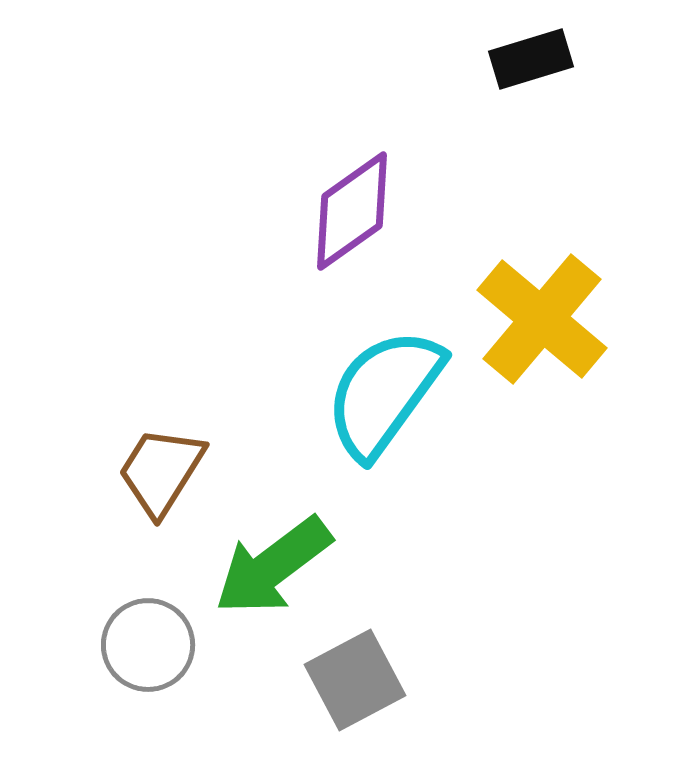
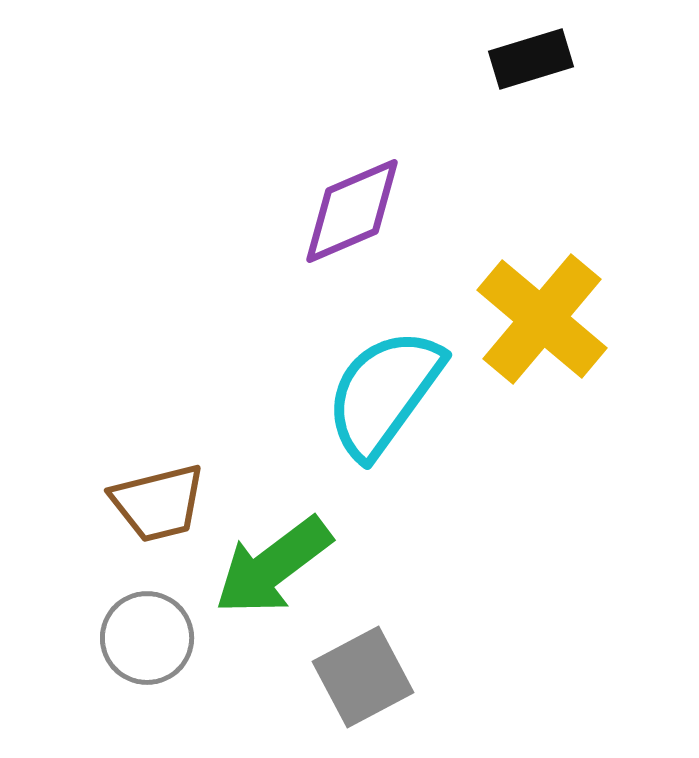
purple diamond: rotated 12 degrees clockwise
brown trapezoid: moved 3 px left, 32 px down; rotated 136 degrees counterclockwise
gray circle: moved 1 px left, 7 px up
gray square: moved 8 px right, 3 px up
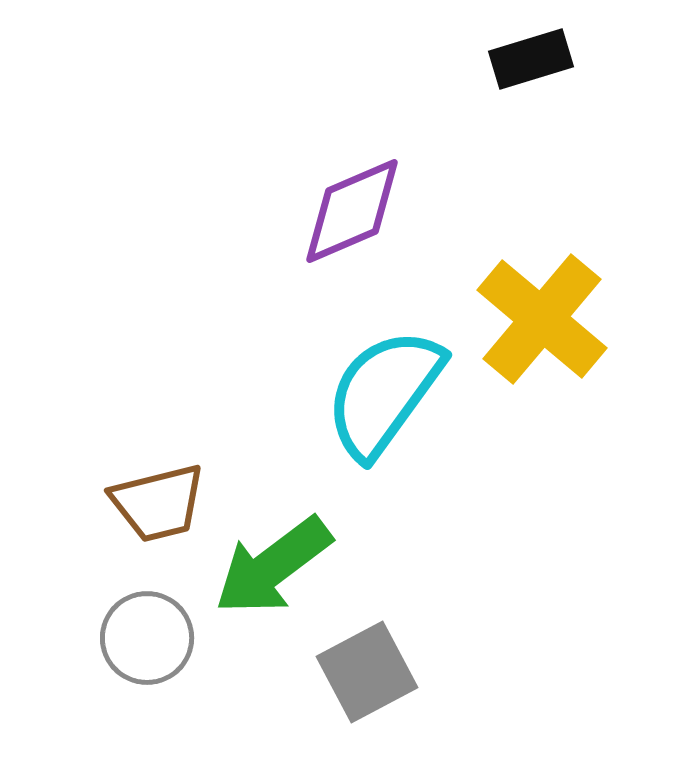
gray square: moved 4 px right, 5 px up
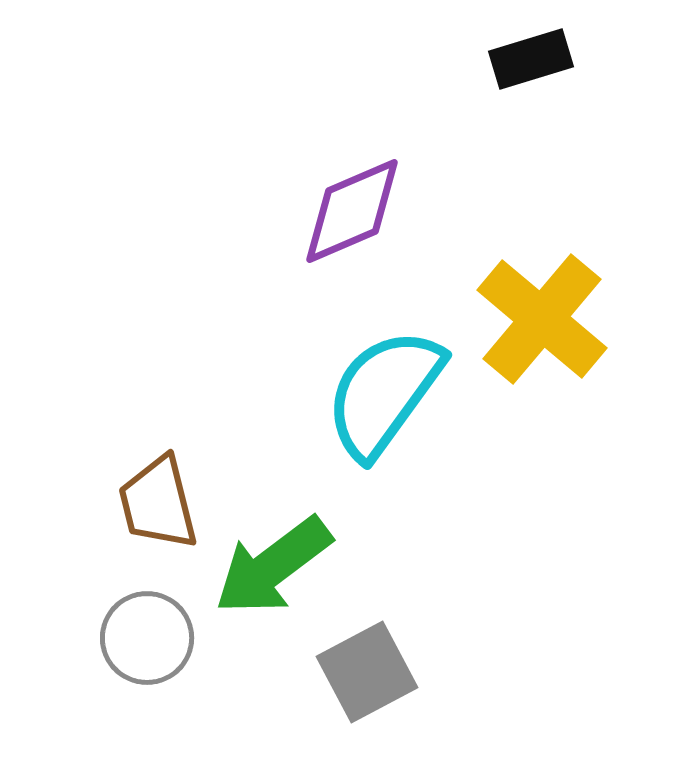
brown trapezoid: rotated 90 degrees clockwise
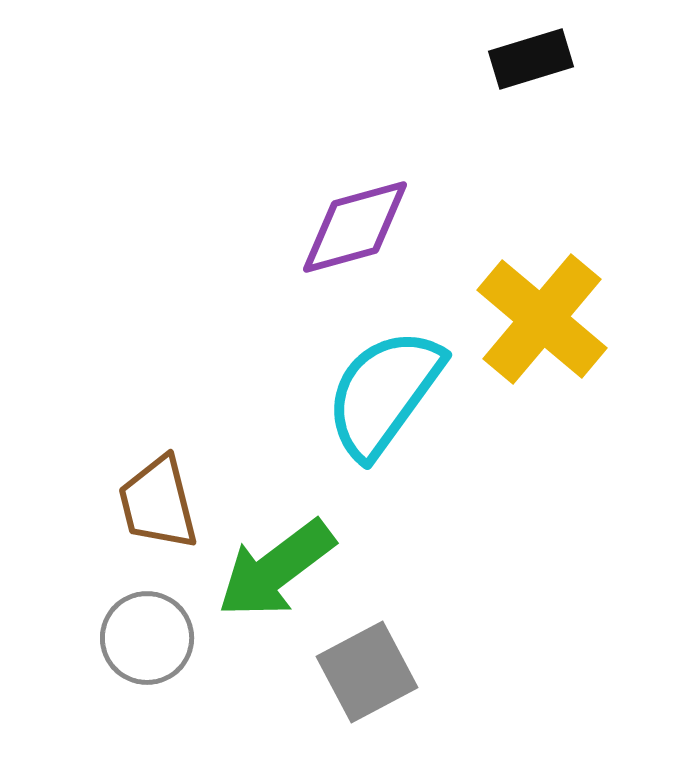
purple diamond: moved 3 px right, 16 px down; rotated 8 degrees clockwise
green arrow: moved 3 px right, 3 px down
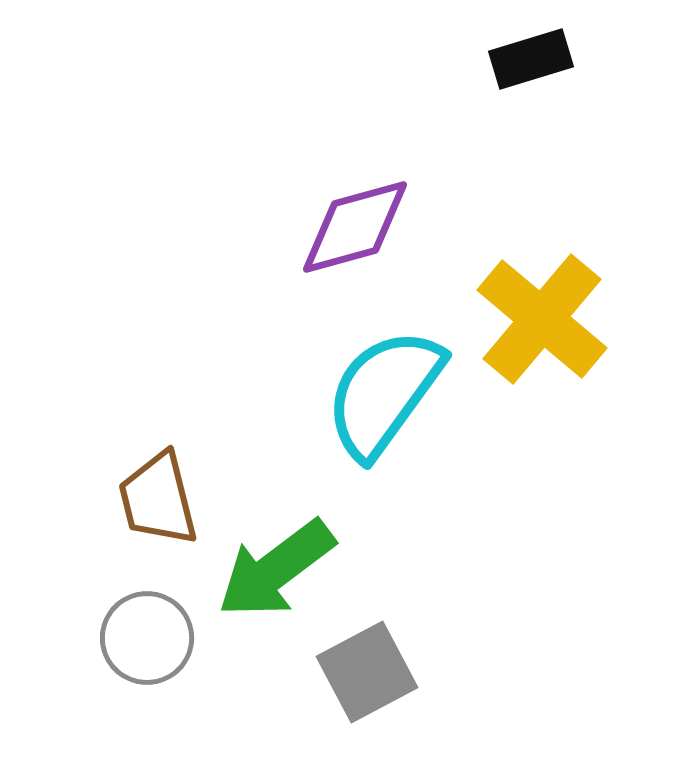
brown trapezoid: moved 4 px up
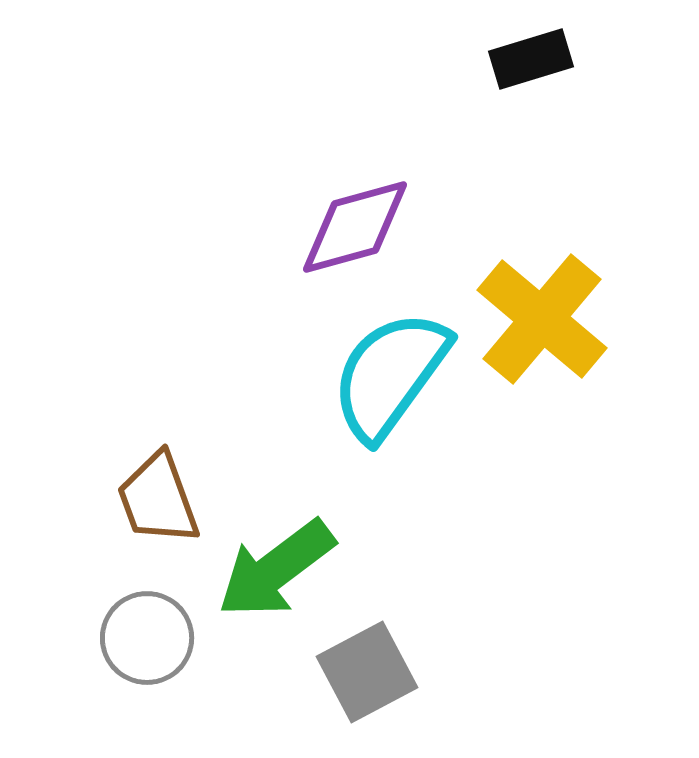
cyan semicircle: moved 6 px right, 18 px up
brown trapezoid: rotated 6 degrees counterclockwise
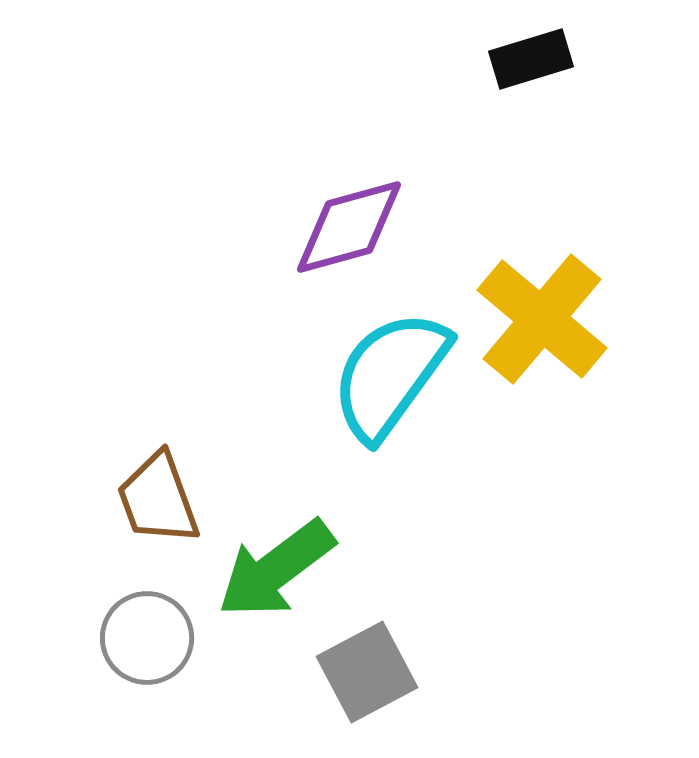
purple diamond: moved 6 px left
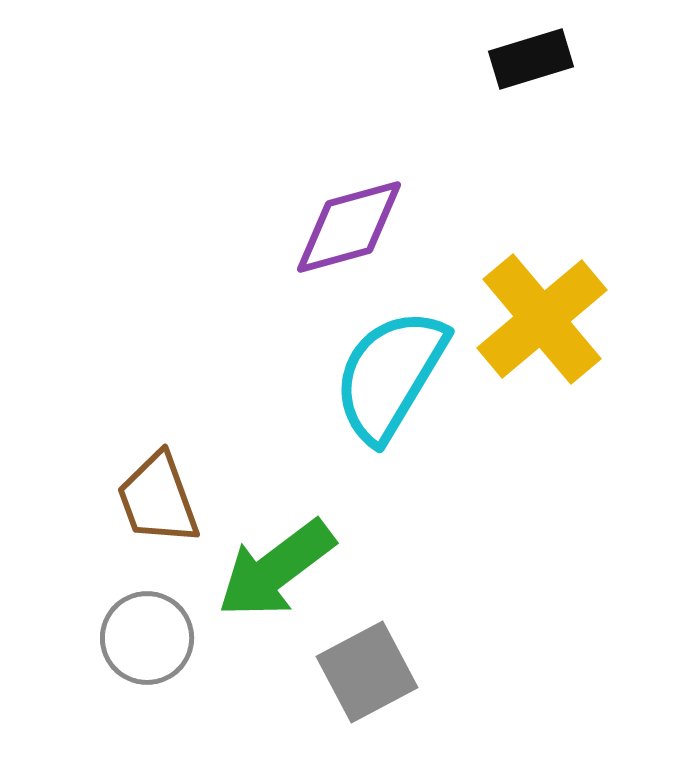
yellow cross: rotated 10 degrees clockwise
cyan semicircle: rotated 5 degrees counterclockwise
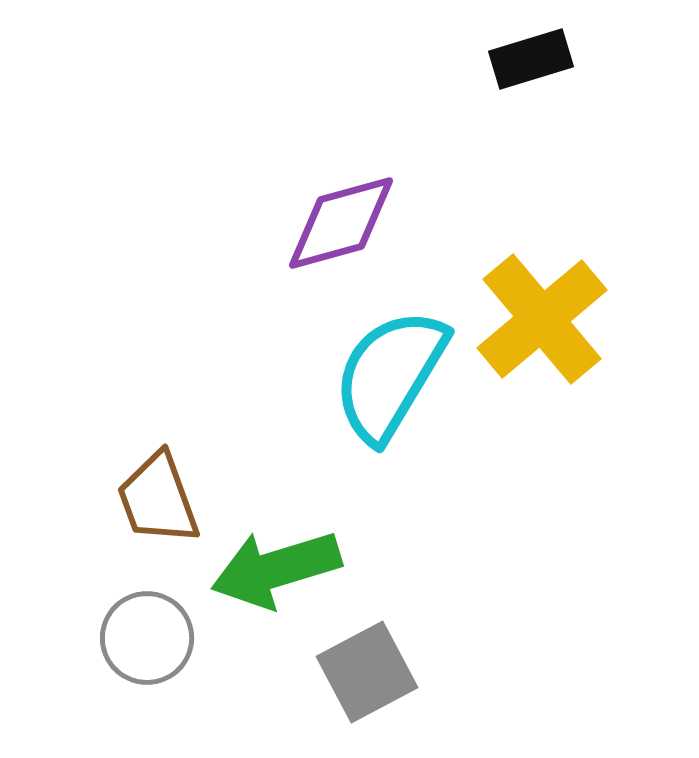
purple diamond: moved 8 px left, 4 px up
green arrow: rotated 20 degrees clockwise
